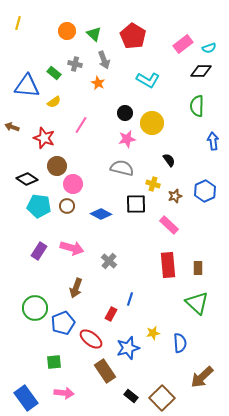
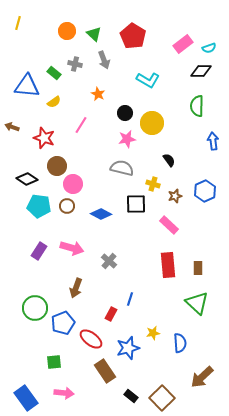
orange star at (98, 83): moved 11 px down
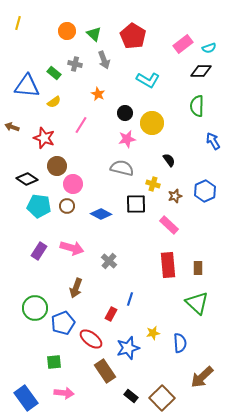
blue arrow at (213, 141): rotated 24 degrees counterclockwise
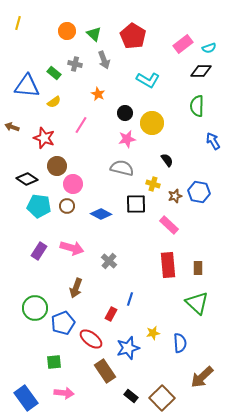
black semicircle at (169, 160): moved 2 px left
blue hexagon at (205, 191): moved 6 px left, 1 px down; rotated 25 degrees counterclockwise
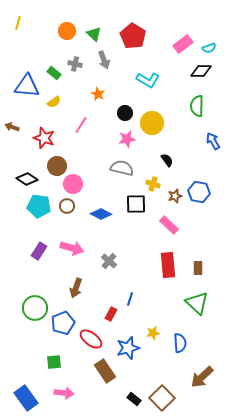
black rectangle at (131, 396): moved 3 px right, 3 px down
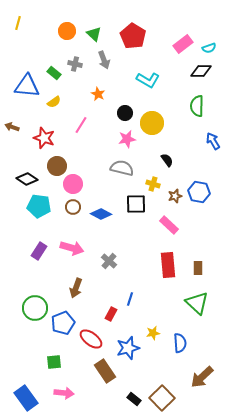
brown circle at (67, 206): moved 6 px right, 1 px down
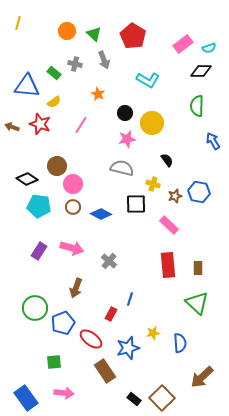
red star at (44, 138): moved 4 px left, 14 px up
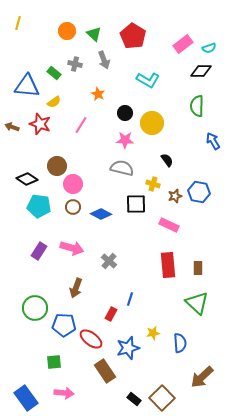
pink star at (127, 139): moved 2 px left, 1 px down; rotated 12 degrees clockwise
pink rectangle at (169, 225): rotated 18 degrees counterclockwise
blue pentagon at (63, 323): moved 1 px right, 2 px down; rotated 25 degrees clockwise
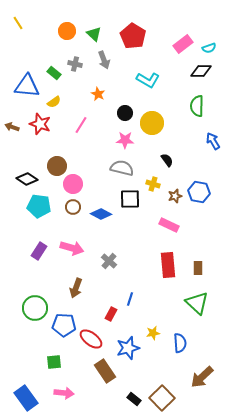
yellow line at (18, 23): rotated 48 degrees counterclockwise
black square at (136, 204): moved 6 px left, 5 px up
